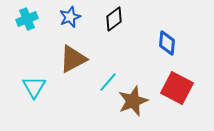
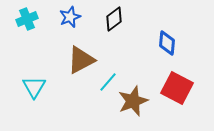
brown triangle: moved 8 px right, 1 px down
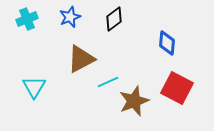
brown triangle: moved 1 px up
cyan line: rotated 25 degrees clockwise
brown star: moved 1 px right
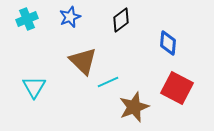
black diamond: moved 7 px right, 1 px down
blue diamond: moved 1 px right
brown triangle: moved 2 px right, 2 px down; rotated 48 degrees counterclockwise
brown star: moved 6 px down
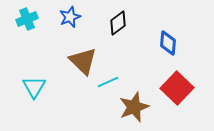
black diamond: moved 3 px left, 3 px down
red square: rotated 16 degrees clockwise
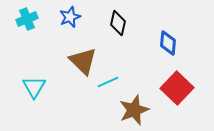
black diamond: rotated 40 degrees counterclockwise
brown star: moved 3 px down
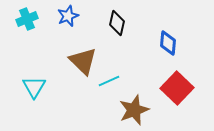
blue star: moved 2 px left, 1 px up
black diamond: moved 1 px left
cyan line: moved 1 px right, 1 px up
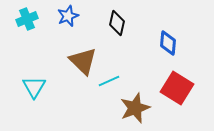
red square: rotated 12 degrees counterclockwise
brown star: moved 1 px right, 2 px up
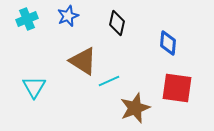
brown triangle: rotated 12 degrees counterclockwise
red square: rotated 24 degrees counterclockwise
